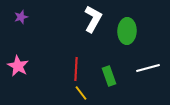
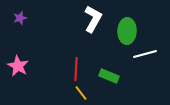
purple star: moved 1 px left, 1 px down
white line: moved 3 px left, 14 px up
green rectangle: rotated 48 degrees counterclockwise
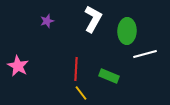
purple star: moved 27 px right, 3 px down
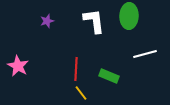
white L-shape: moved 1 px right, 2 px down; rotated 36 degrees counterclockwise
green ellipse: moved 2 px right, 15 px up
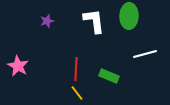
yellow line: moved 4 px left
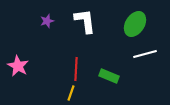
green ellipse: moved 6 px right, 8 px down; rotated 30 degrees clockwise
white L-shape: moved 9 px left
yellow line: moved 6 px left; rotated 56 degrees clockwise
